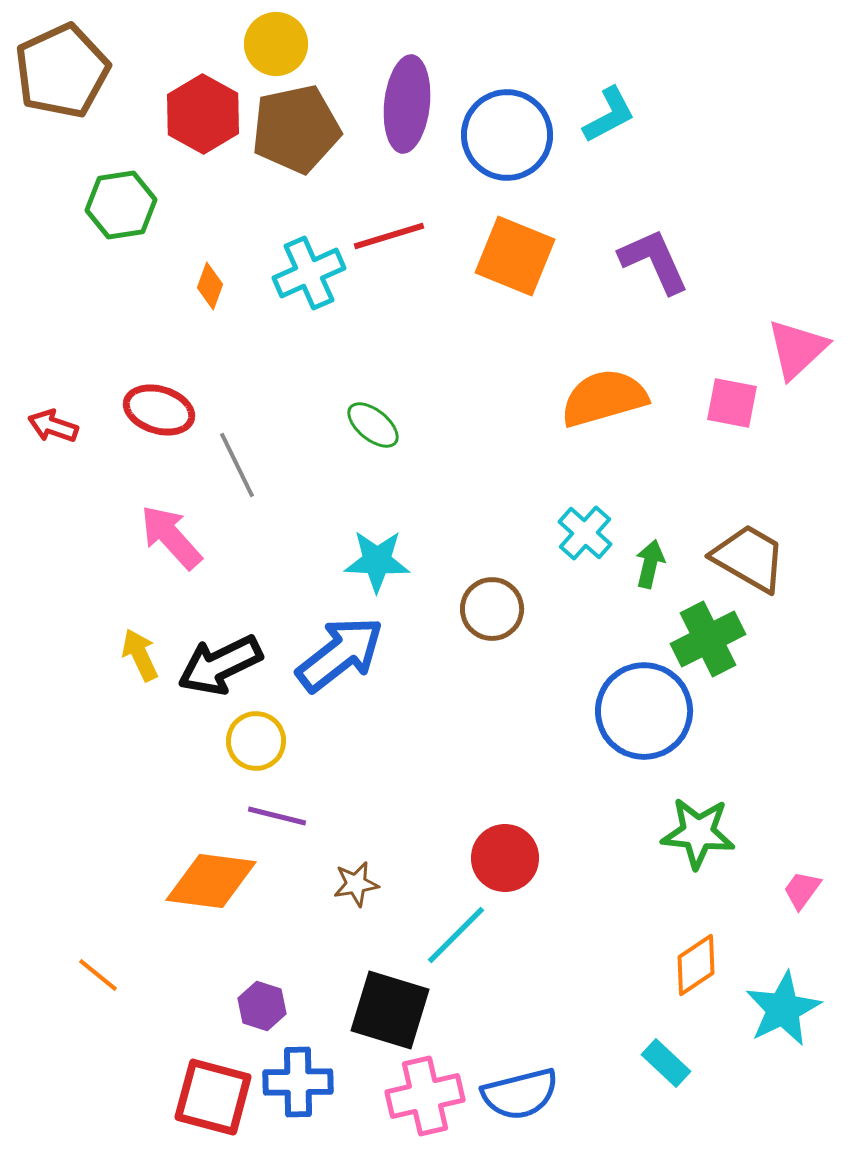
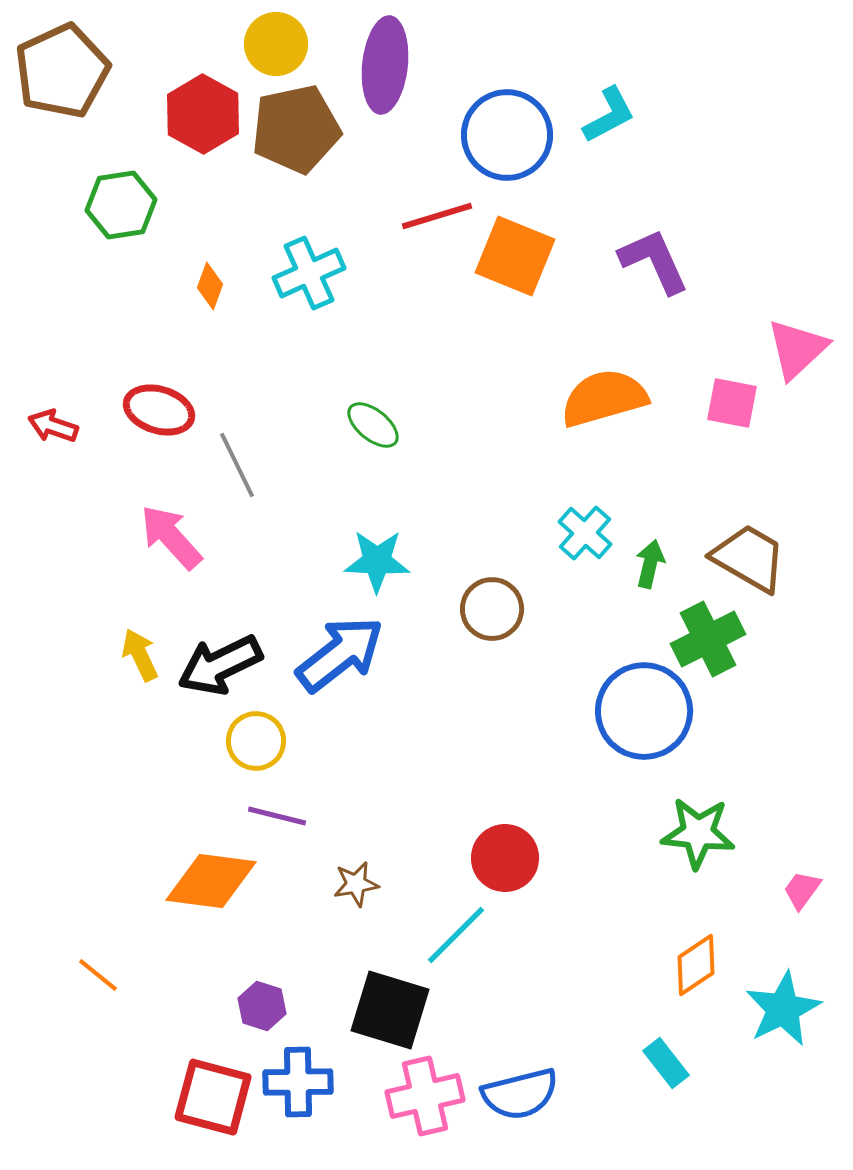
purple ellipse at (407, 104): moved 22 px left, 39 px up
red line at (389, 236): moved 48 px right, 20 px up
cyan rectangle at (666, 1063): rotated 9 degrees clockwise
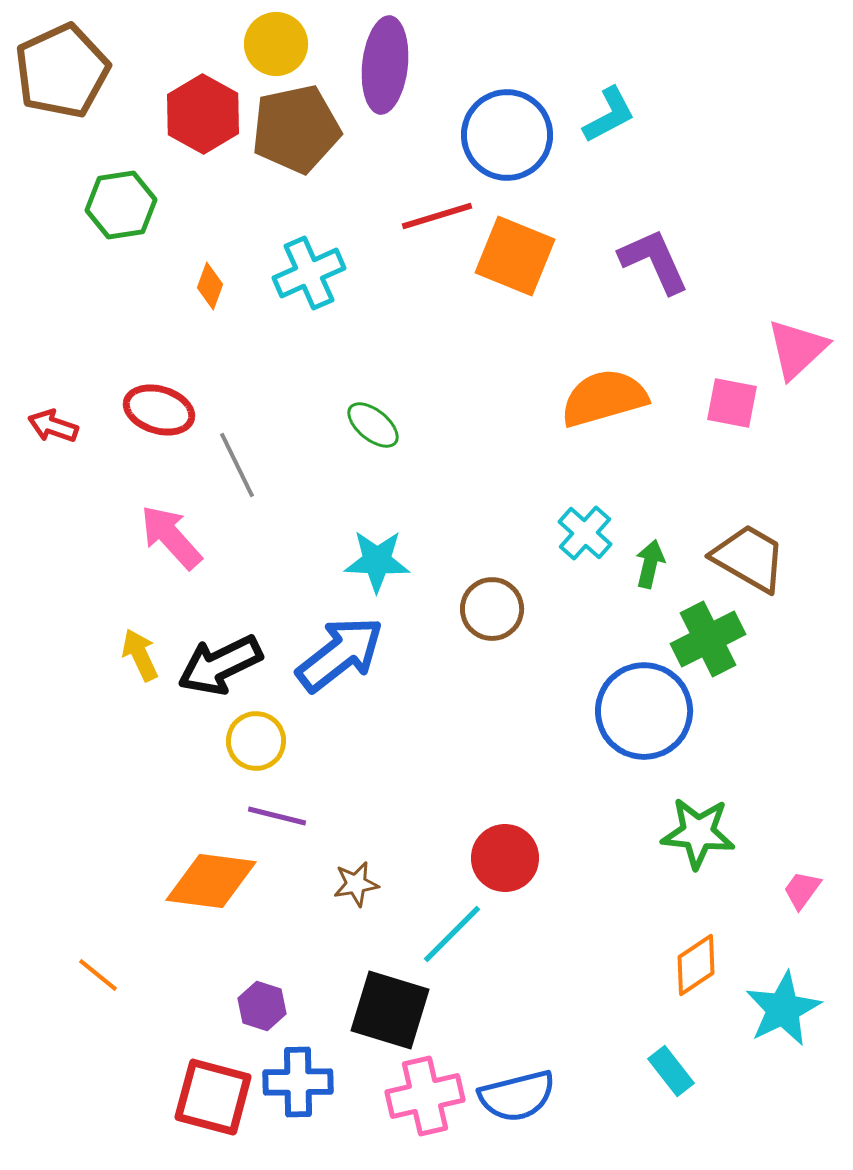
cyan line at (456, 935): moved 4 px left, 1 px up
cyan rectangle at (666, 1063): moved 5 px right, 8 px down
blue semicircle at (520, 1094): moved 3 px left, 2 px down
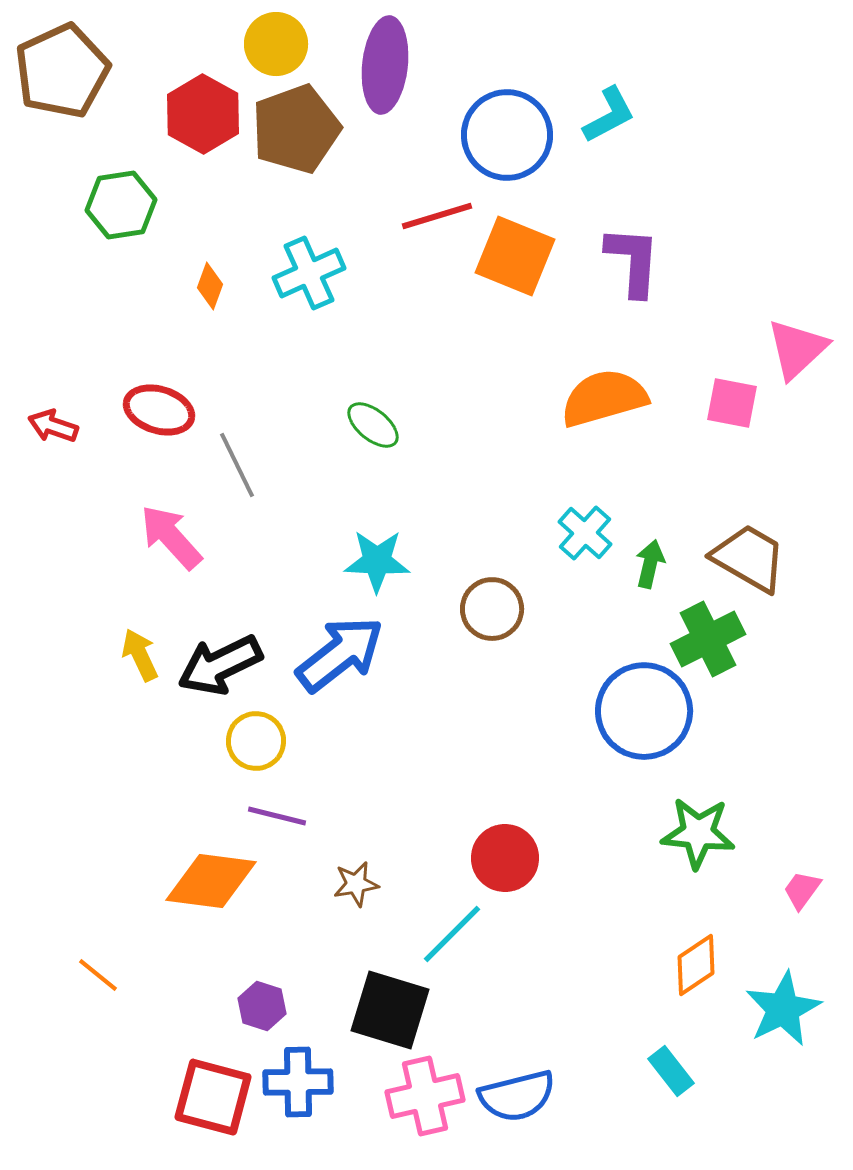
brown pentagon at (296, 129): rotated 8 degrees counterclockwise
purple L-shape at (654, 261): moved 21 px left; rotated 28 degrees clockwise
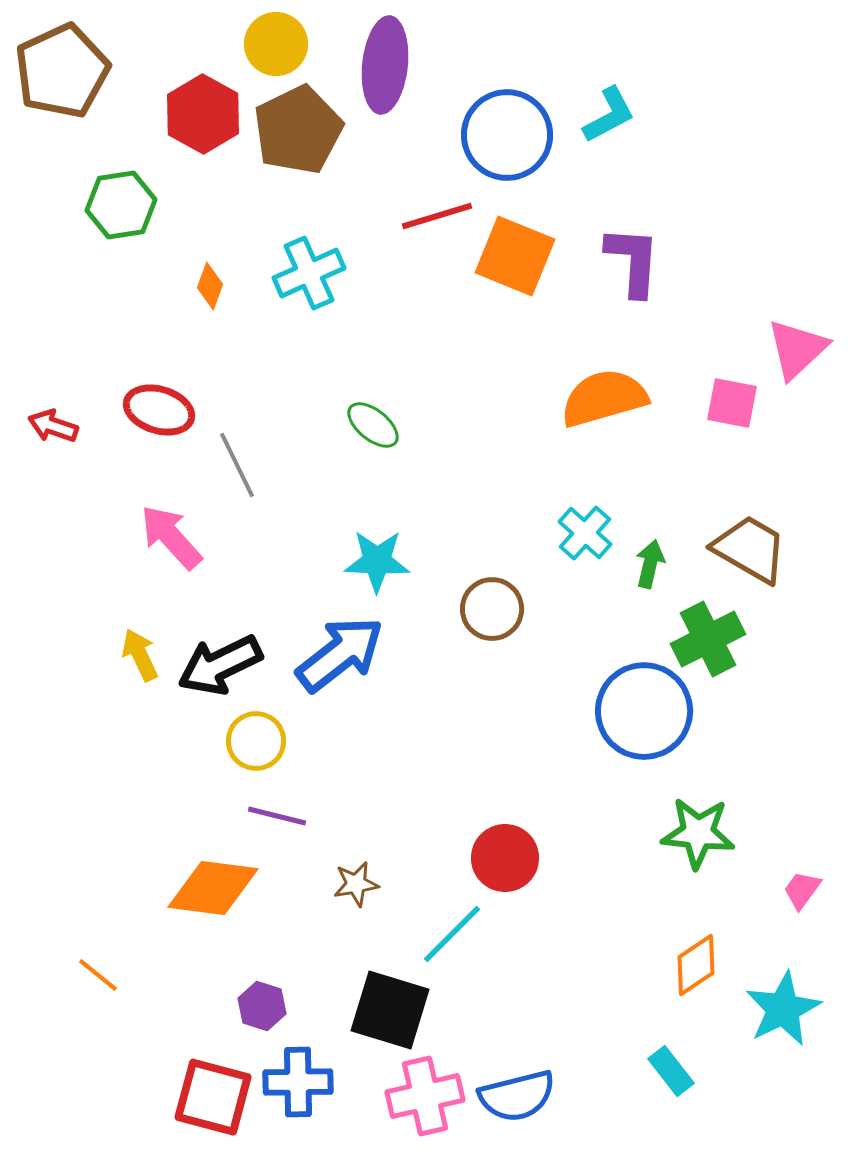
brown pentagon at (296, 129): moved 2 px right, 1 px down; rotated 6 degrees counterclockwise
brown trapezoid at (749, 558): moved 1 px right, 9 px up
orange diamond at (211, 881): moved 2 px right, 7 px down
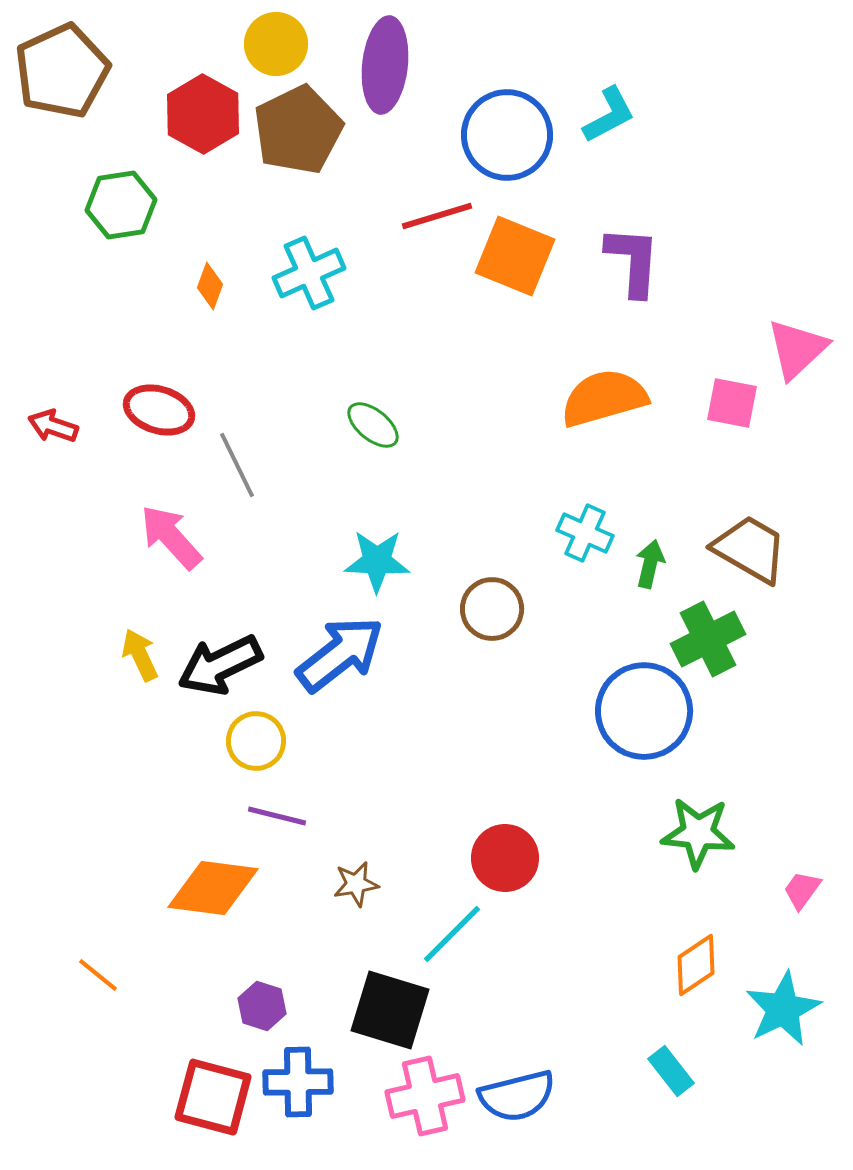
cyan cross at (585, 533): rotated 18 degrees counterclockwise
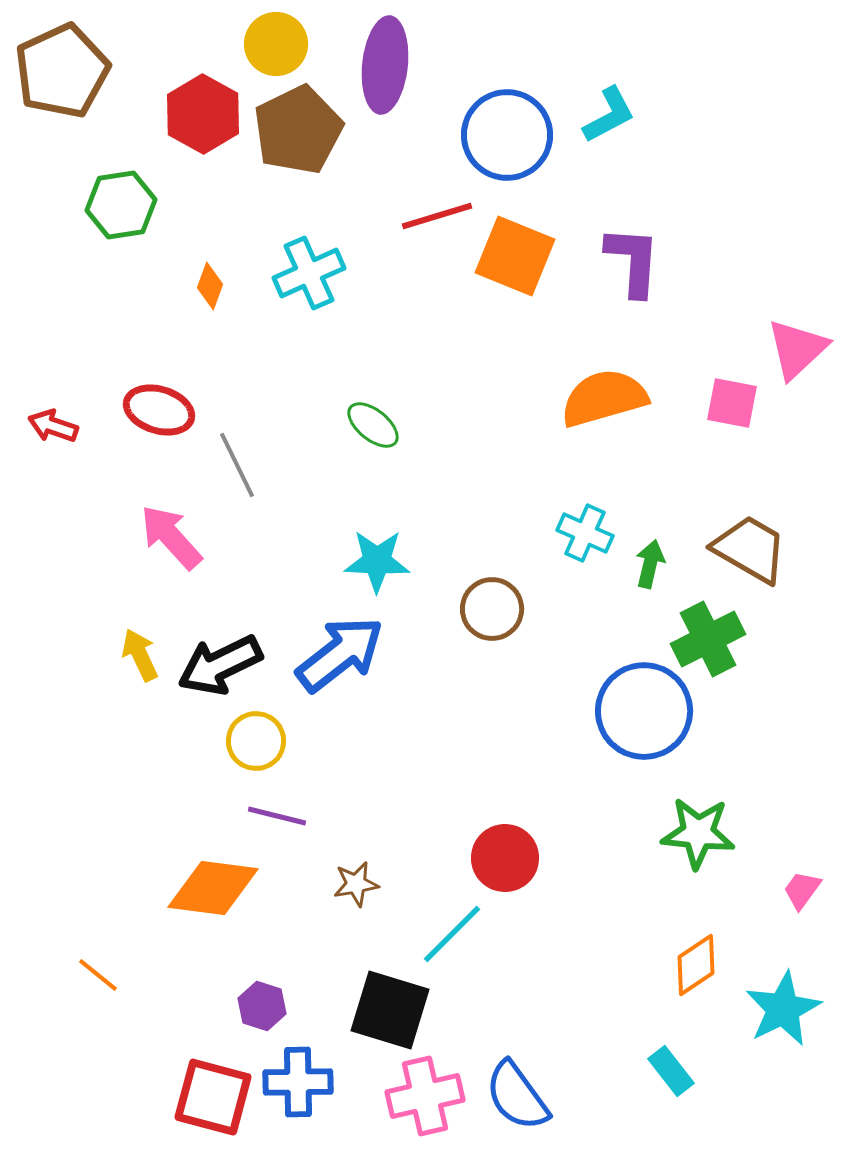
blue semicircle at (517, 1096): rotated 68 degrees clockwise
